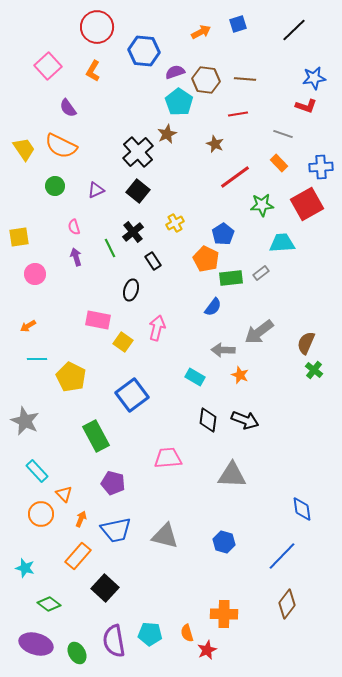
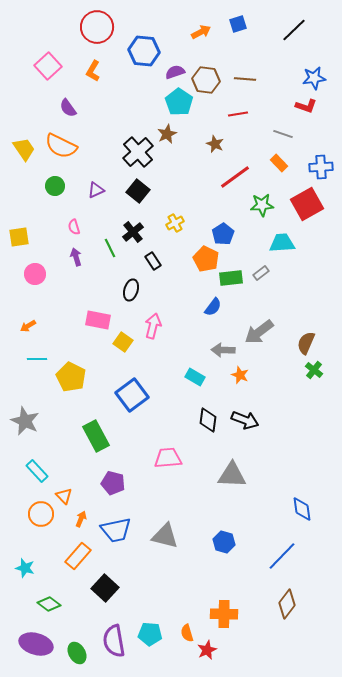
pink arrow at (157, 328): moved 4 px left, 2 px up
orange triangle at (64, 494): moved 2 px down
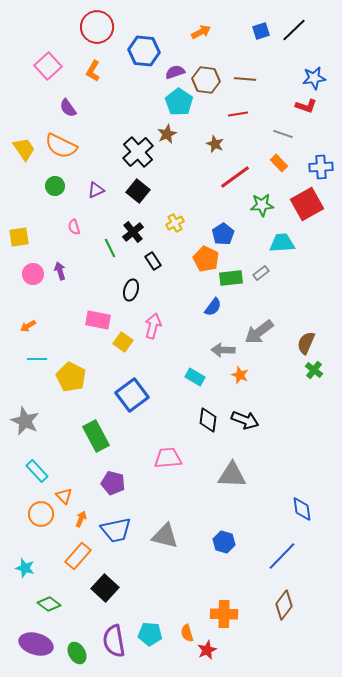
blue square at (238, 24): moved 23 px right, 7 px down
purple arrow at (76, 257): moved 16 px left, 14 px down
pink circle at (35, 274): moved 2 px left
brown diamond at (287, 604): moved 3 px left, 1 px down
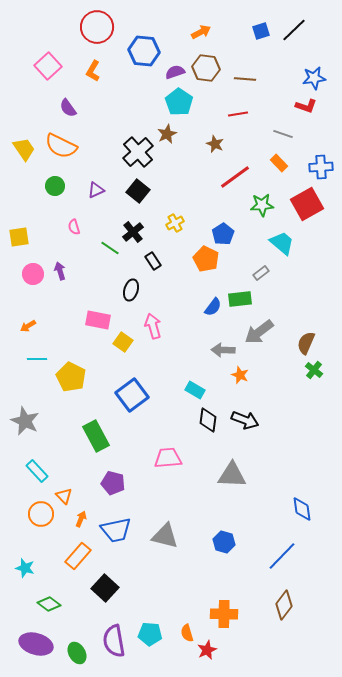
brown hexagon at (206, 80): moved 12 px up
cyan trapezoid at (282, 243): rotated 44 degrees clockwise
green line at (110, 248): rotated 30 degrees counterclockwise
green rectangle at (231, 278): moved 9 px right, 21 px down
pink arrow at (153, 326): rotated 30 degrees counterclockwise
cyan rectangle at (195, 377): moved 13 px down
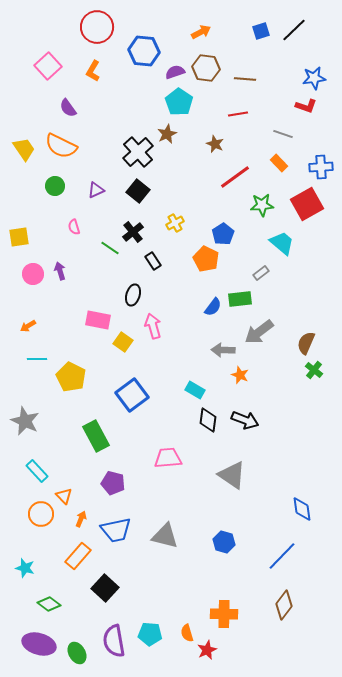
black ellipse at (131, 290): moved 2 px right, 5 px down
gray triangle at (232, 475): rotated 32 degrees clockwise
purple ellipse at (36, 644): moved 3 px right
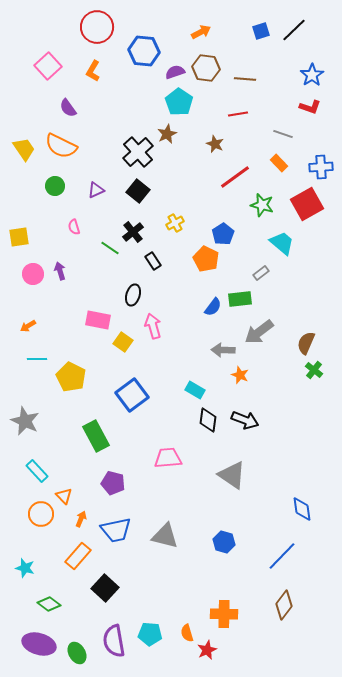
blue star at (314, 78): moved 2 px left, 3 px up; rotated 25 degrees counterclockwise
red L-shape at (306, 106): moved 4 px right, 1 px down
green star at (262, 205): rotated 20 degrees clockwise
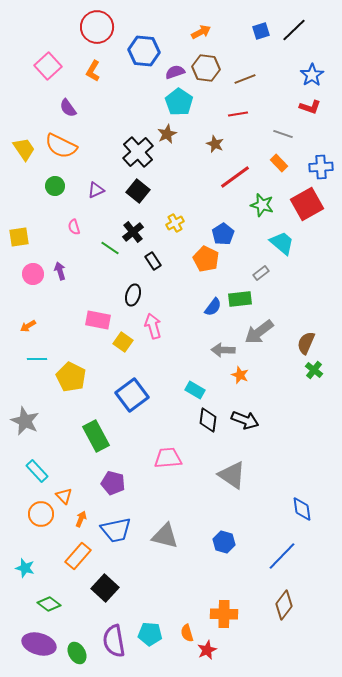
brown line at (245, 79): rotated 25 degrees counterclockwise
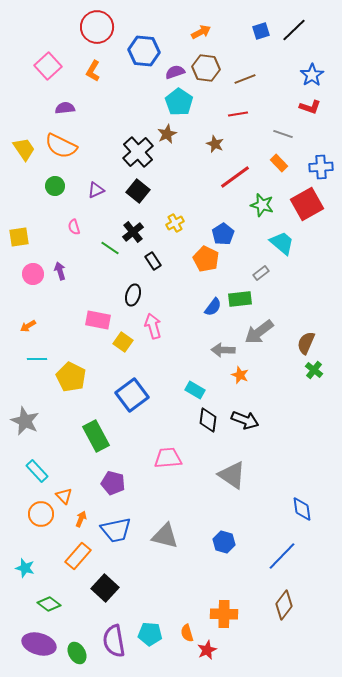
purple semicircle at (68, 108): moved 3 px left; rotated 120 degrees clockwise
